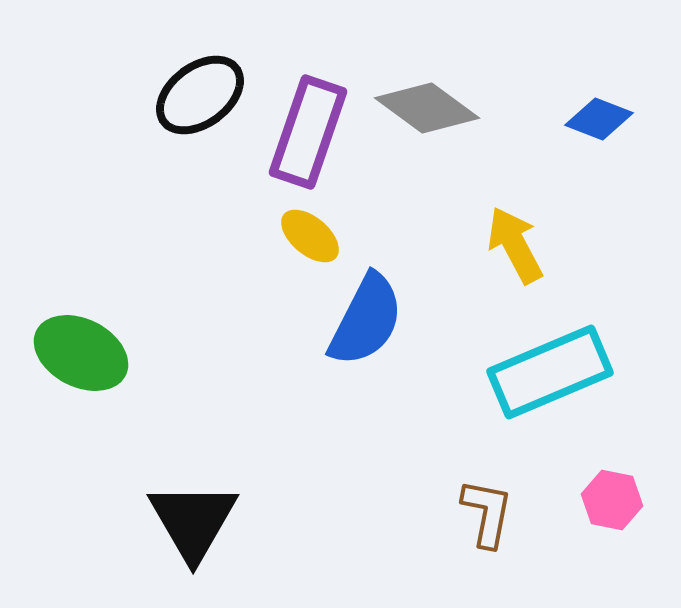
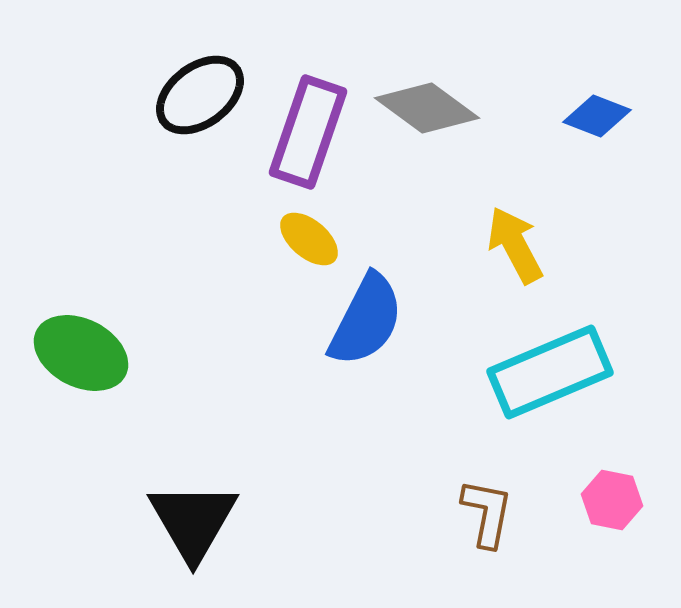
blue diamond: moved 2 px left, 3 px up
yellow ellipse: moved 1 px left, 3 px down
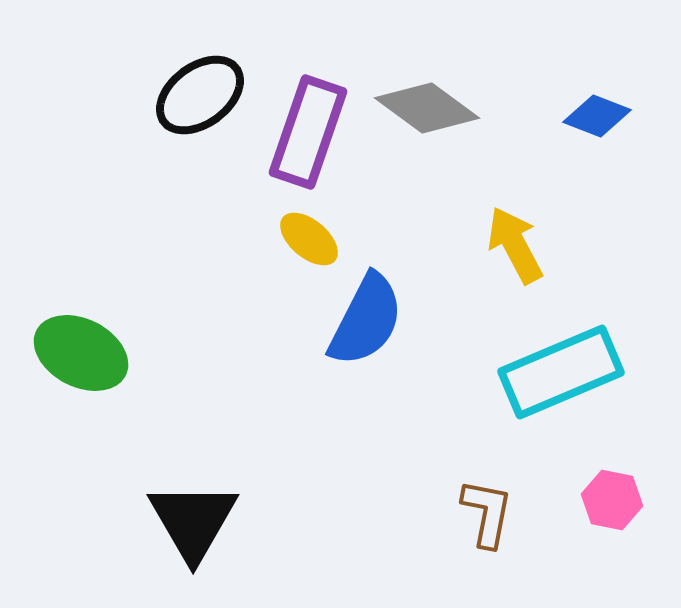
cyan rectangle: moved 11 px right
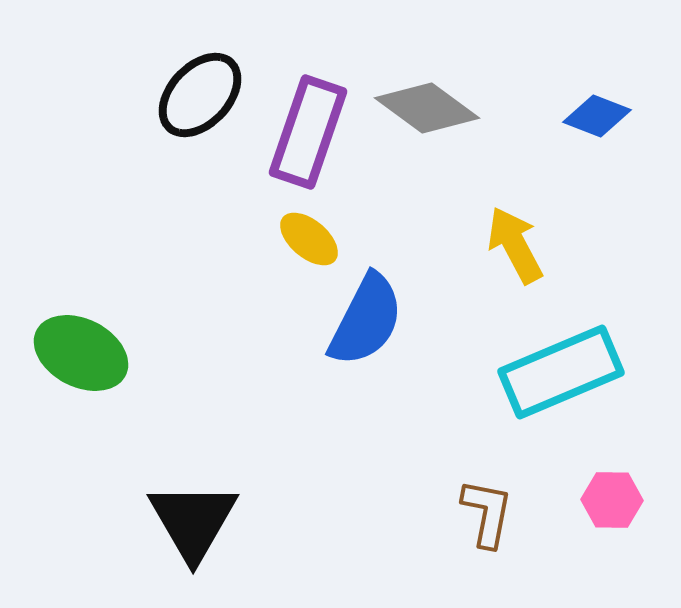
black ellipse: rotated 10 degrees counterclockwise
pink hexagon: rotated 10 degrees counterclockwise
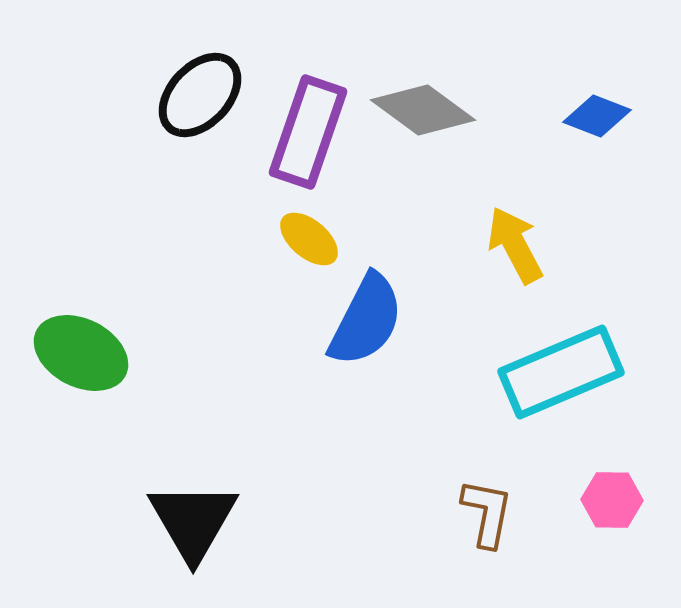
gray diamond: moved 4 px left, 2 px down
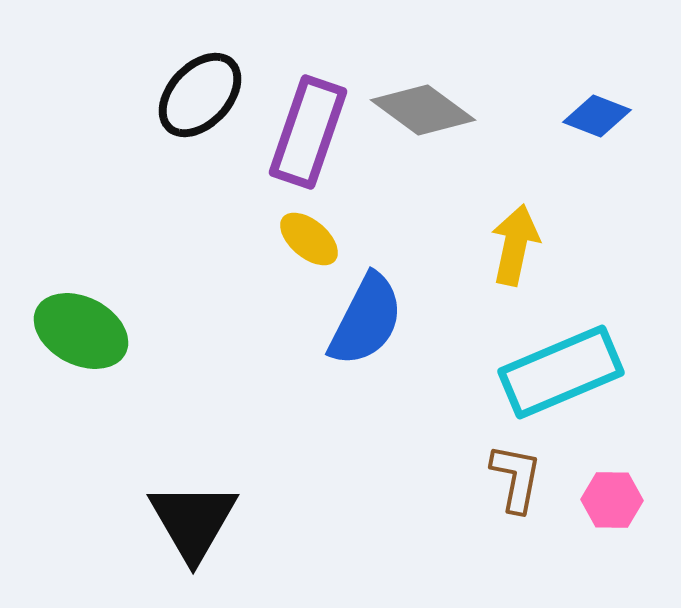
yellow arrow: rotated 40 degrees clockwise
green ellipse: moved 22 px up
brown L-shape: moved 29 px right, 35 px up
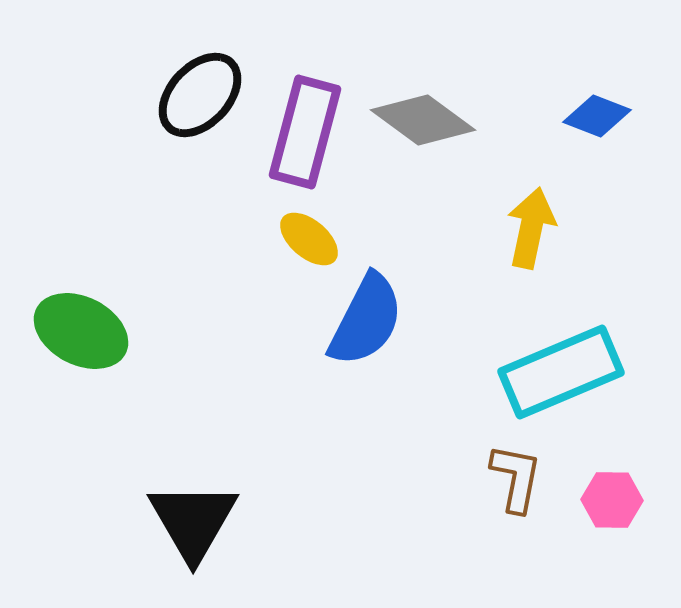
gray diamond: moved 10 px down
purple rectangle: moved 3 px left; rotated 4 degrees counterclockwise
yellow arrow: moved 16 px right, 17 px up
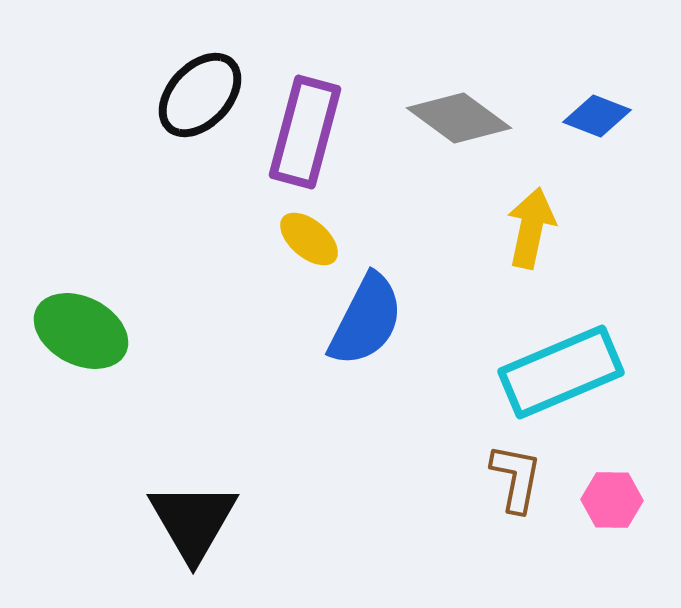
gray diamond: moved 36 px right, 2 px up
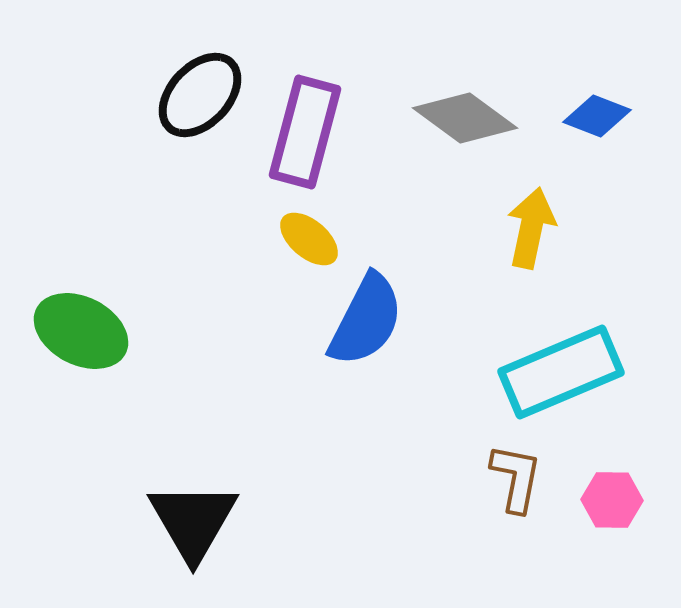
gray diamond: moved 6 px right
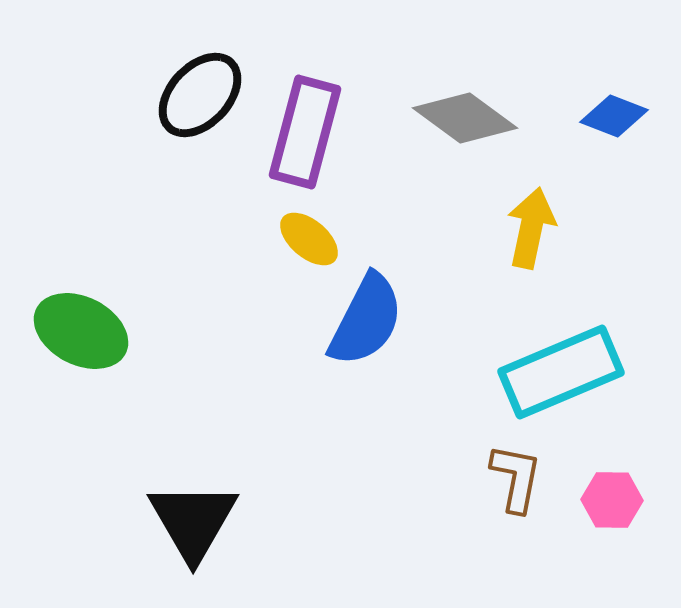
blue diamond: moved 17 px right
